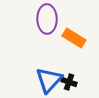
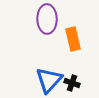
orange rectangle: moved 1 px left, 1 px down; rotated 45 degrees clockwise
black cross: moved 3 px right, 1 px down
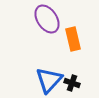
purple ellipse: rotated 32 degrees counterclockwise
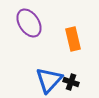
purple ellipse: moved 18 px left, 4 px down
black cross: moved 1 px left, 1 px up
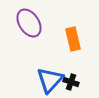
blue triangle: moved 1 px right
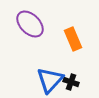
purple ellipse: moved 1 px right, 1 px down; rotated 12 degrees counterclockwise
orange rectangle: rotated 10 degrees counterclockwise
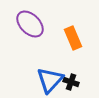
orange rectangle: moved 1 px up
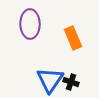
purple ellipse: rotated 44 degrees clockwise
blue triangle: rotated 8 degrees counterclockwise
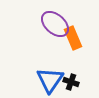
purple ellipse: moved 25 px right; rotated 48 degrees counterclockwise
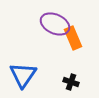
purple ellipse: rotated 16 degrees counterclockwise
blue triangle: moved 27 px left, 5 px up
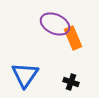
blue triangle: moved 2 px right
